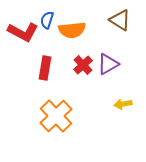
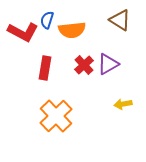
red cross: moved 1 px right
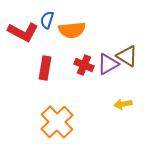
brown triangle: moved 7 px right, 36 px down
red cross: rotated 24 degrees counterclockwise
orange cross: moved 1 px right, 6 px down
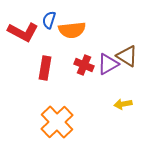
blue semicircle: moved 2 px right
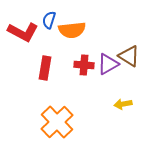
brown triangle: moved 2 px right
red cross: rotated 18 degrees counterclockwise
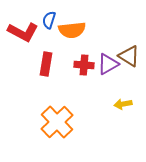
red rectangle: moved 1 px right, 4 px up
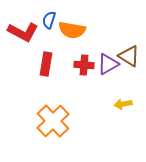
orange semicircle: rotated 16 degrees clockwise
orange cross: moved 4 px left, 1 px up
